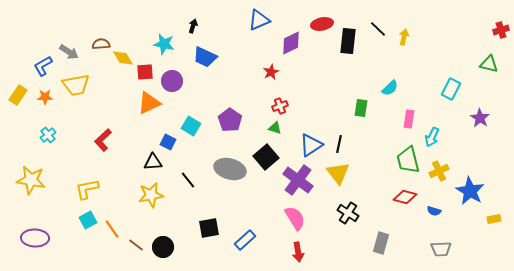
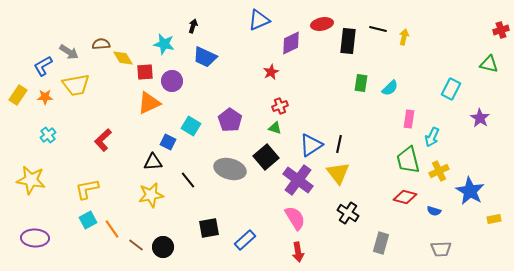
black line at (378, 29): rotated 30 degrees counterclockwise
green rectangle at (361, 108): moved 25 px up
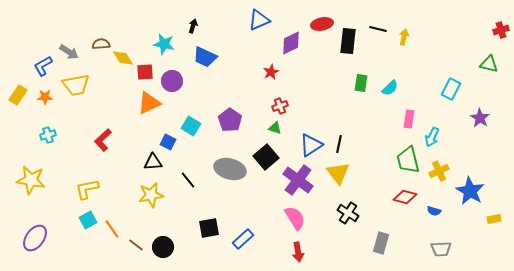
cyan cross at (48, 135): rotated 21 degrees clockwise
purple ellipse at (35, 238): rotated 56 degrees counterclockwise
blue rectangle at (245, 240): moved 2 px left, 1 px up
